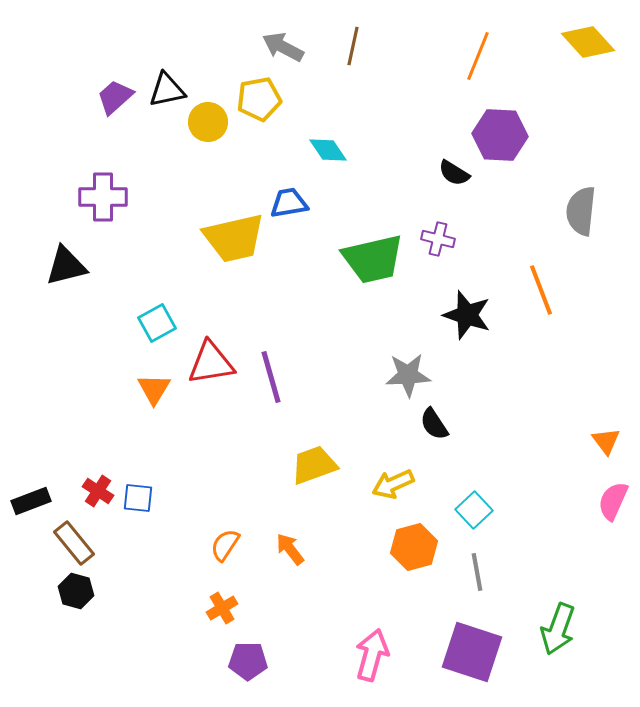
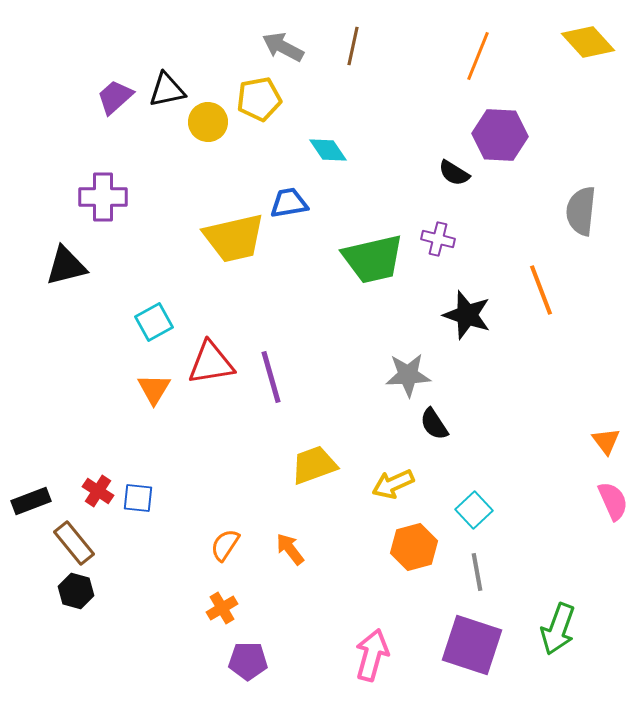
cyan square at (157, 323): moved 3 px left, 1 px up
pink semicircle at (613, 501): rotated 132 degrees clockwise
purple square at (472, 652): moved 7 px up
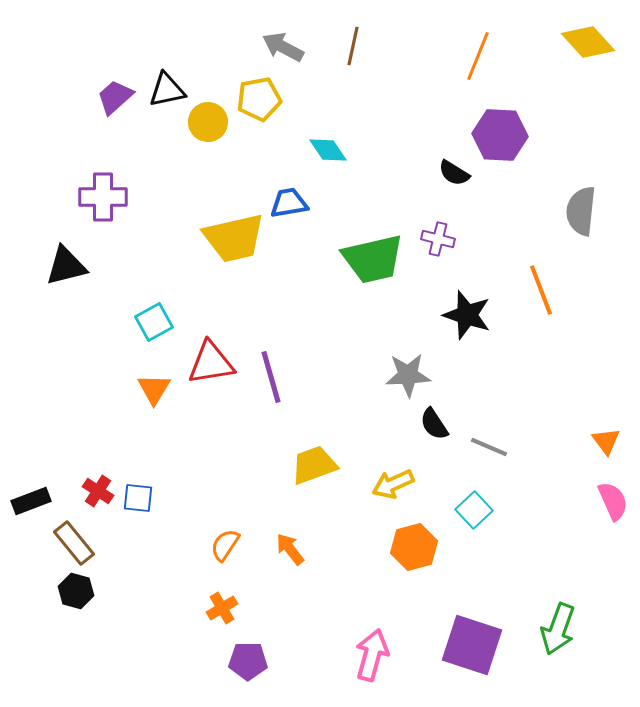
gray line at (477, 572): moved 12 px right, 125 px up; rotated 57 degrees counterclockwise
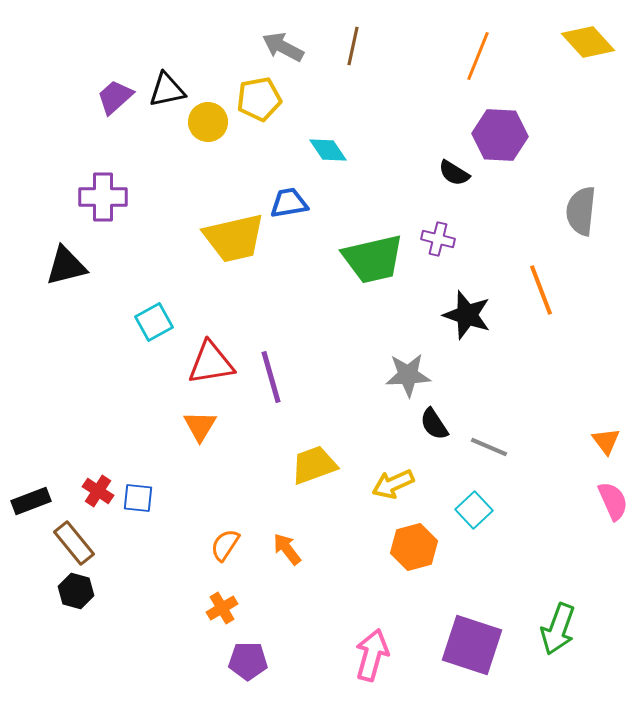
orange triangle at (154, 389): moved 46 px right, 37 px down
orange arrow at (290, 549): moved 3 px left
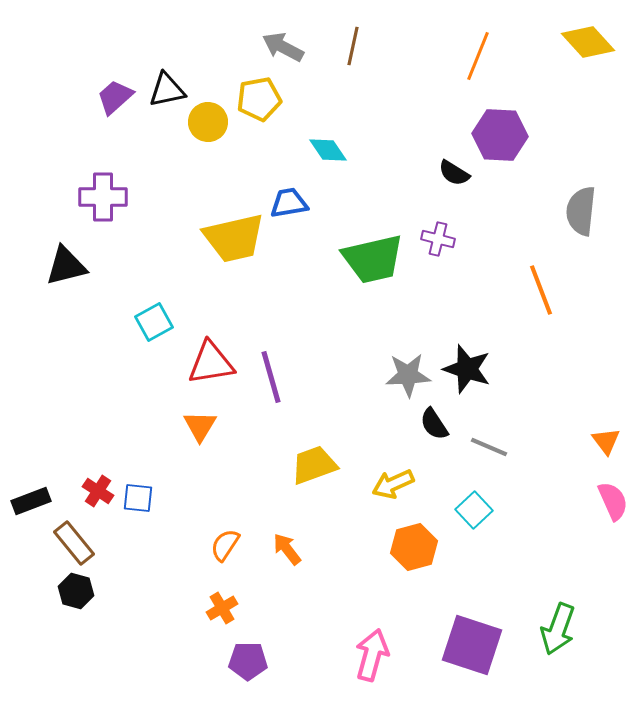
black star at (467, 315): moved 54 px down
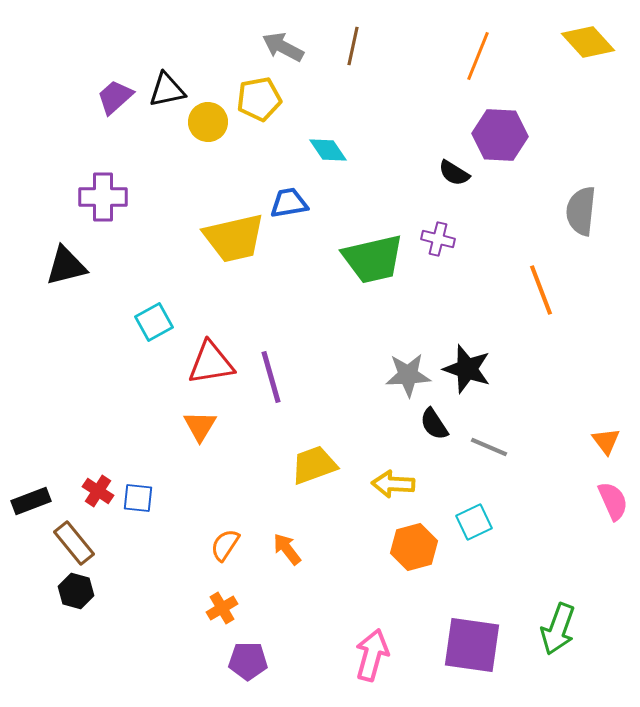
yellow arrow at (393, 484): rotated 27 degrees clockwise
cyan square at (474, 510): moved 12 px down; rotated 18 degrees clockwise
purple square at (472, 645): rotated 10 degrees counterclockwise
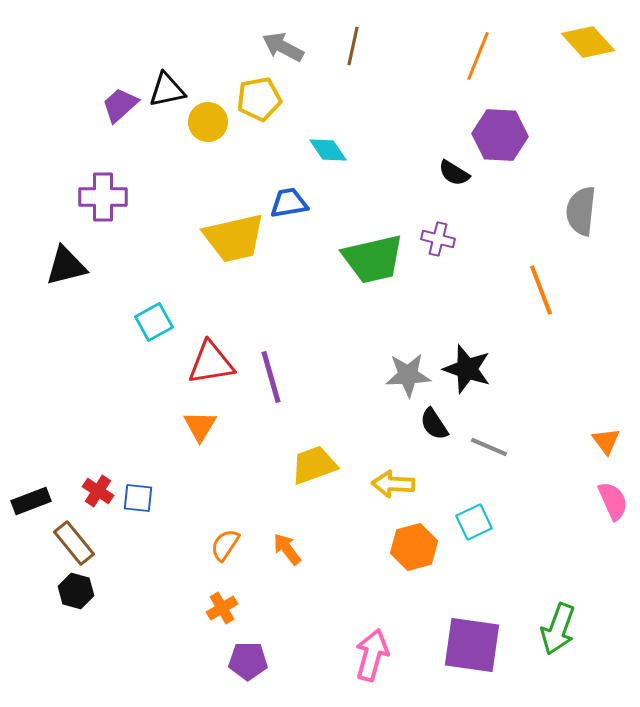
purple trapezoid at (115, 97): moved 5 px right, 8 px down
